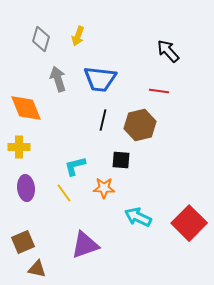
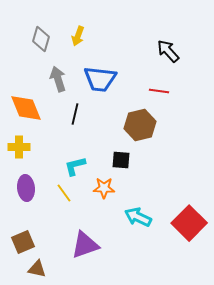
black line: moved 28 px left, 6 px up
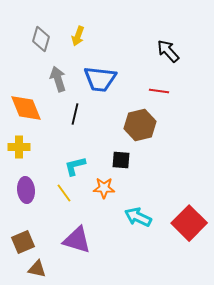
purple ellipse: moved 2 px down
purple triangle: moved 8 px left, 5 px up; rotated 36 degrees clockwise
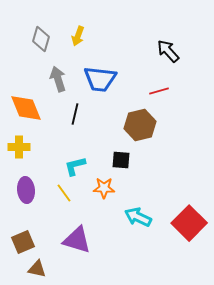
red line: rotated 24 degrees counterclockwise
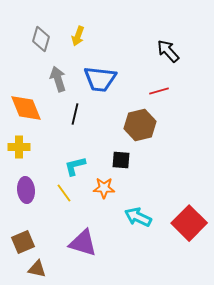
purple triangle: moved 6 px right, 3 px down
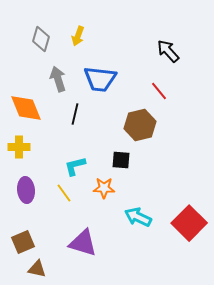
red line: rotated 66 degrees clockwise
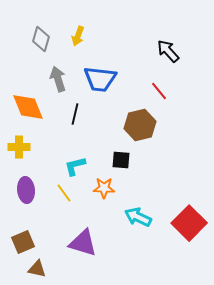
orange diamond: moved 2 px right, 1 px up
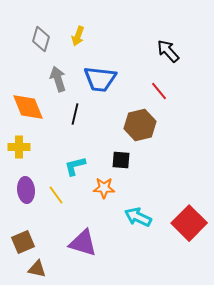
yellow line: moved 8 px left, 2 px down
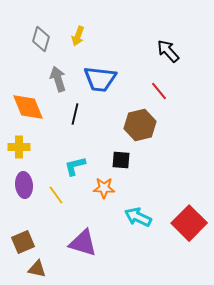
purple ellipse: moved 2 px left, 5 px up
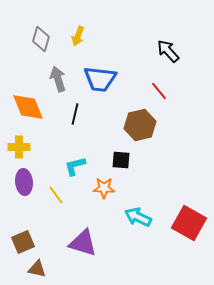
purple ellipse: moved 3 px up
red square: rotated 16 degrees counterclockwise
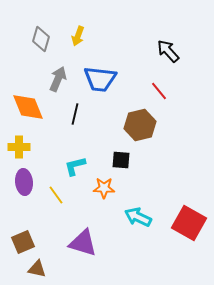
gray arrow: rotated 40 degrees clockwise
